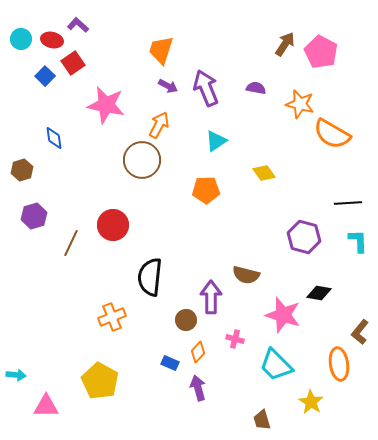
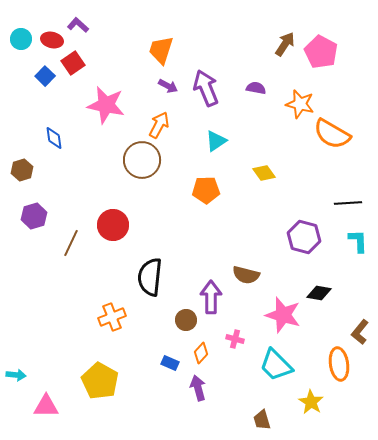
orange diamond at (198, 352): moved 3 px right, 1 px down
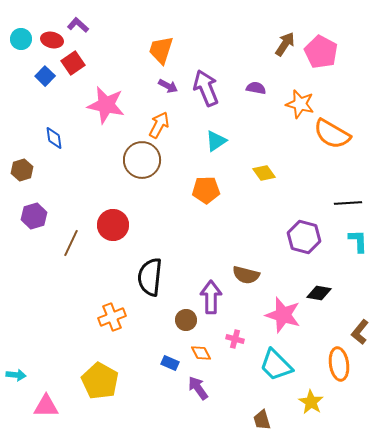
orange diamond at (201, 353): rotated 70 degrees counterclockwise
purple arrow at (198, 388): rotated 20 degrees counterclockwise
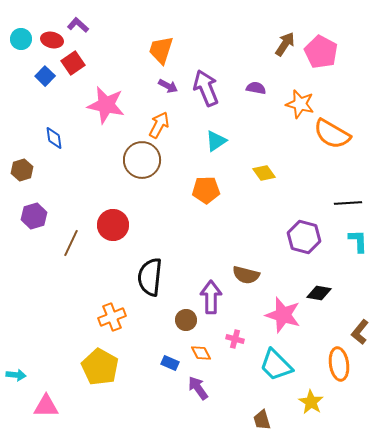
yellow pentagon at (100, 381): moved 14 px up
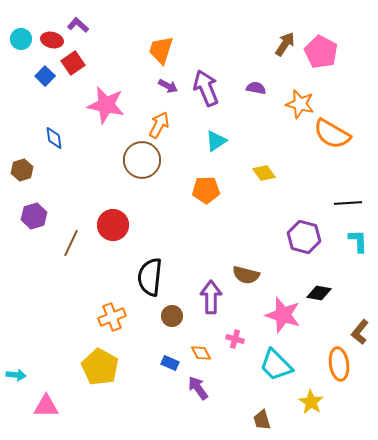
brown circle at (186, 320): moved 14 px left, 4 px up
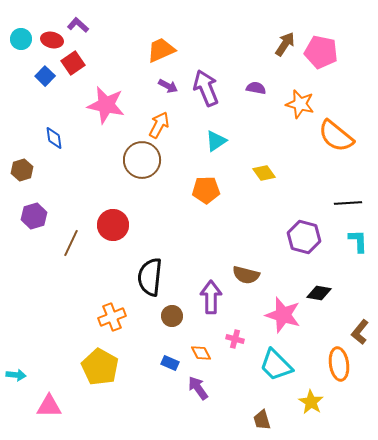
orange trapezoid at (161, 50): rotated 48 degrees clockwise
pink pentagon at (321, 52): rotated 16 degrees counterclockwise
orange semicircle at (332, 134): moved 4 px right, 2 px down; rotated 9 degrees clockwise
pink triangle at (46, 406): moved 3 px right
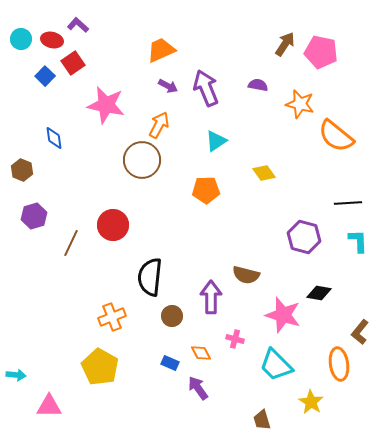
purple semicircle at (256, 88): moved 2 px right, 3 px up
brown hexagon at (22, 170): rotated 20 degrees counterclockwise
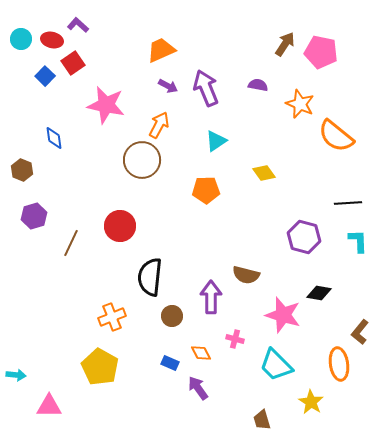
orange star at (300, 104): rotated 8 degrees clockwise
red circle at (113, 225): moved 7 px right, 1 px down
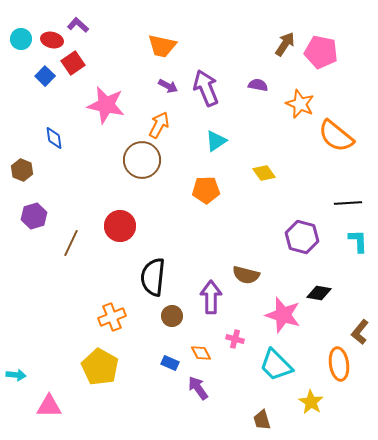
orange trapezoid at (161, 50): moved 1 px right, 4 px up; rotated 144 degrees counterclockwise
purple hexagon at (304, 237): moved 2 px left
black semicircle at (150, 277): moved 3 px right
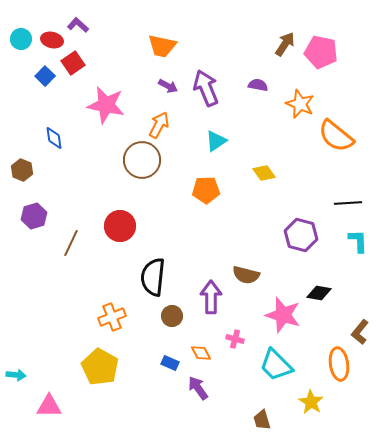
purple hexagon at (302, 237): moved 1 px left, 2 px up
